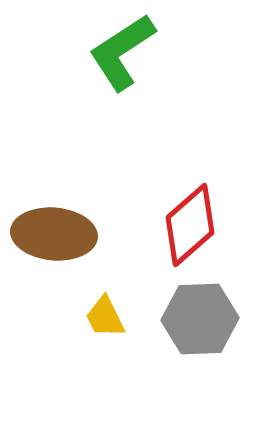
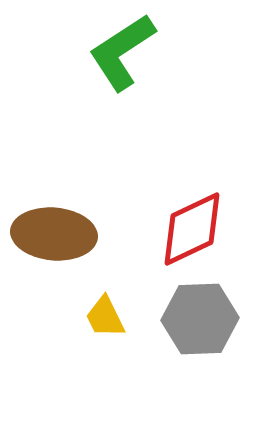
red diamond: moved 2 px right, 4 px down; rotated 16 degrees clockwise
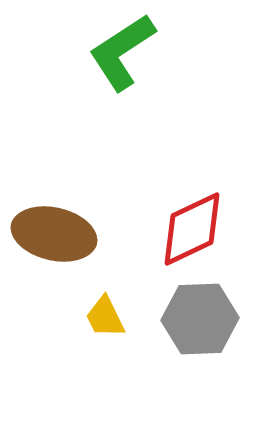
brown ellipse: rotated 8 degrees clockwise
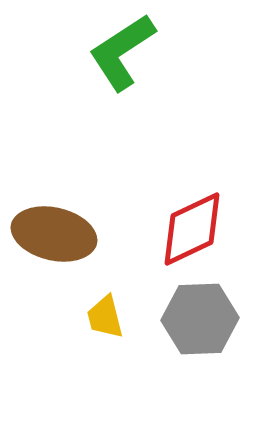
yellow trapezoid: rotated 12 degrees clockwise
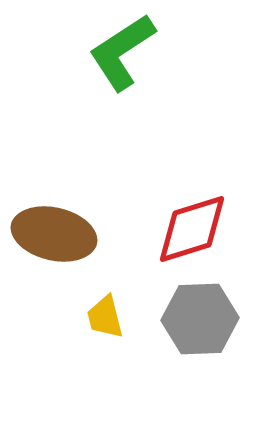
red diamond: rotated 8 degrees clockwise
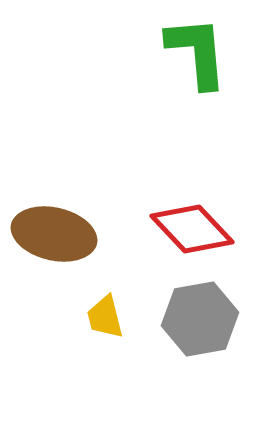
green L-shape: moved 75 px right; rotated 118 degrees clockwise
red diamond: rotated 64 degrees clockwise
gray hexagon: rotated 8 degrees counterclockwise
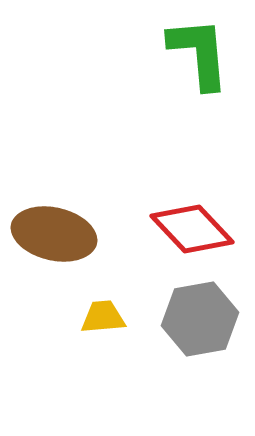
green L-shape: moved 2 px right, 1 px down
yellow trapezoid: moved 2 px left; rotated 99 degrees clockwise
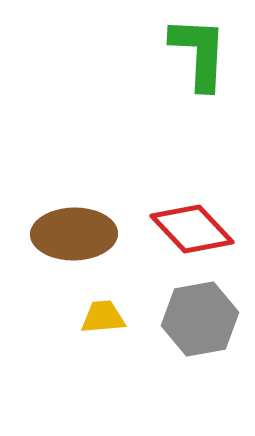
green L-shape: rotated 8 degrees clockwise
brown ellipse: moved 20 px right; rotated 14 degrees counterclockwise
